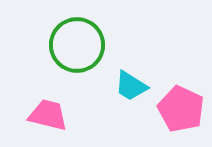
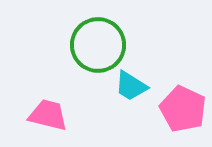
green circle: moved 21 px right
pink pentagon: moved 2 px right
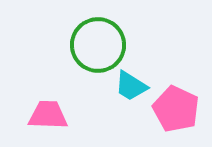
pink pentagon: moved 7 px left
pink trapezoid: rotated 12 degrees counterclockwise
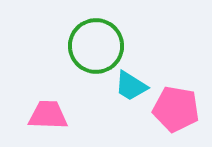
green circle: moved 2 px left, 1 px down
pink pentagon: rotated 15 degrees counterclockwise
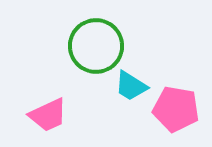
pink trapezoid: rotated 153 degrees clockwise
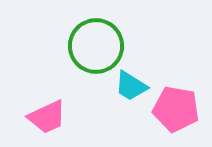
pink trapezoid: moved 1 px left, 2 px down
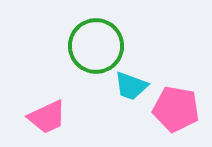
cyan trapezoid: rotated 12 degrees counterclockwise
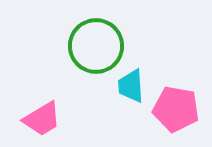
cyan trapezoid: rotated 66 degrees clockwise
pink trapezoid: moved 5 px left, 2 px down; rotated 6 degrees counterclockwise
